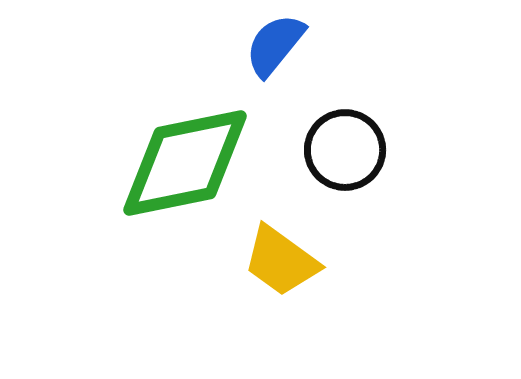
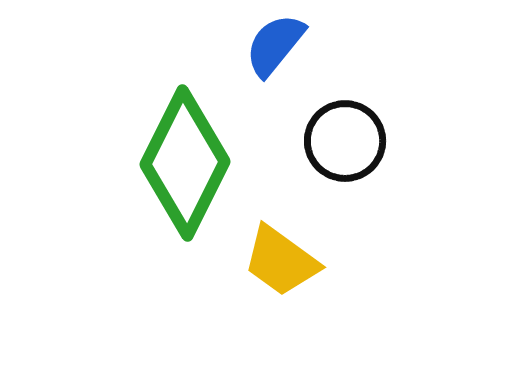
black circle: moved 9 px up
green diamond: rotated 52 degrees counterclockwise
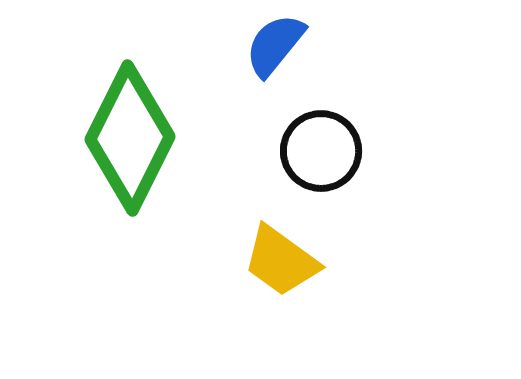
black circle: moved 24 px left, 10 px down
green diamond: moved 55 px left, 25 px up
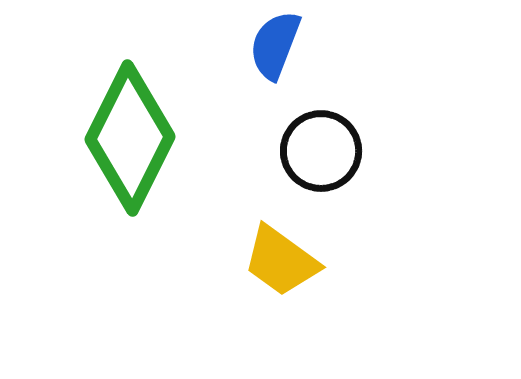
blue semicircle: rotated 18 degrees counterclockwise
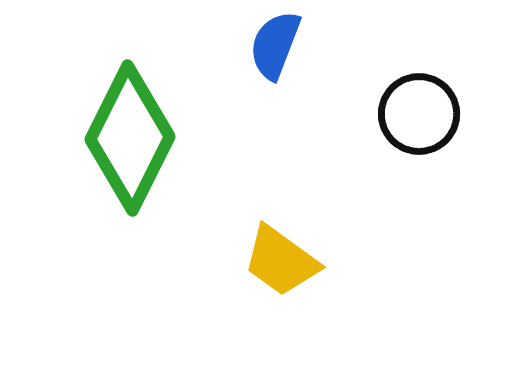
black circle: moved 98 px right, 37 px up
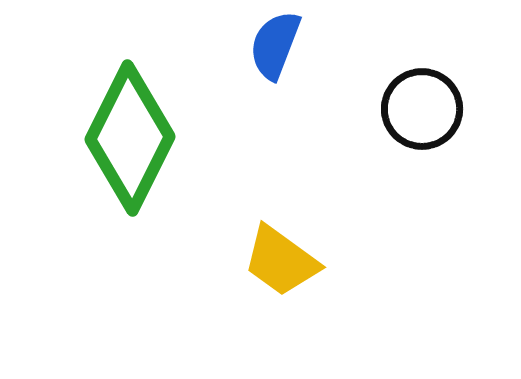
black circle: moved 3 px right, 5 px up
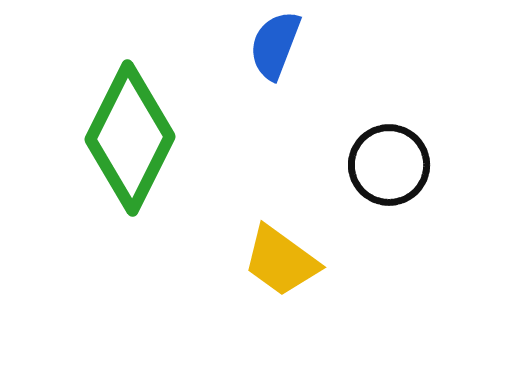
black circle: moved 33 px left, 56 px down
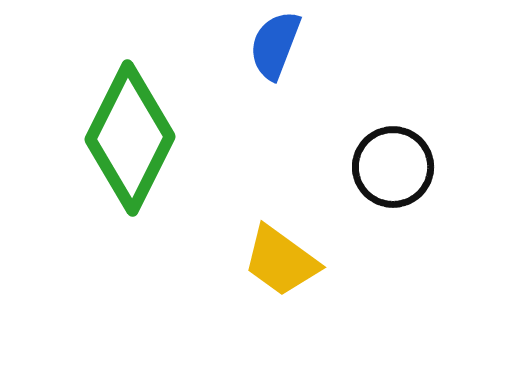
black circle: moved 4 px right, 2 px down
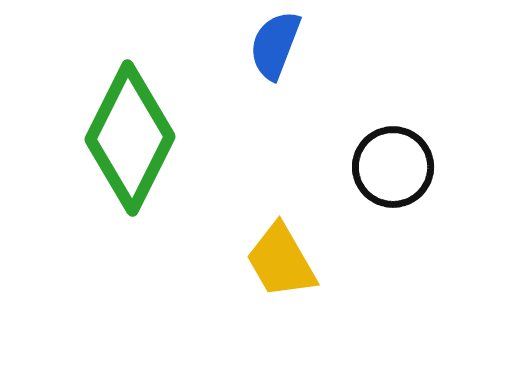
yellow trapezoid: rotated 24 degrees clockwise
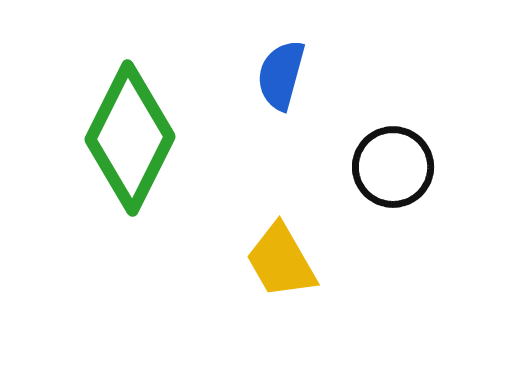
blue semicircle: moved 6 px right, 30 px down; rotated 6 degrees counterclockwise
